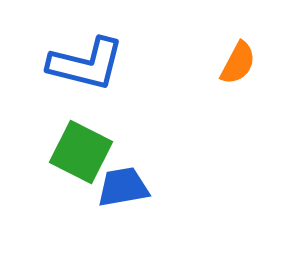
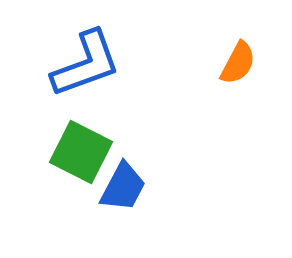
blue L-shape: rotated 34 degrees counterclockwise
blue trapezoid: rotated 128 degrees clockwise
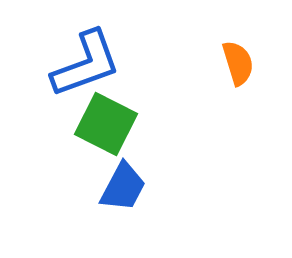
orange semicircle: rotated 45 degrees counterclockwise
green square: moved 25 px right, 28 px up
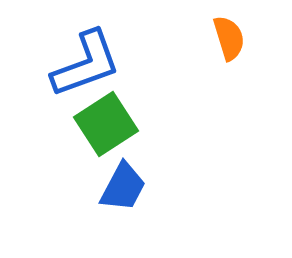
orange semicircle: moved 9 px left, 25 px up
green square: rotated 30 degrees clockwise
